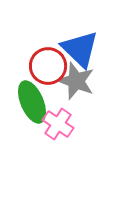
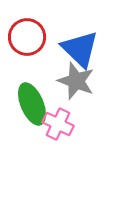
red circle: moved 21 px left, 29 px up
green ellipse: moved 2 px down
pink cross: rotated 8 degrees counterclockwise
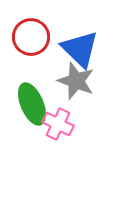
red circle: moved 4 px right
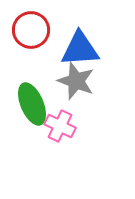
red circle: moved 7 px up
blue triangle: rotated 48 degrees counterclockwise
pink cross: moved 2 px right, 2 px down
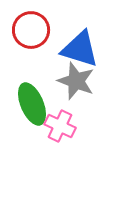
blue triangle: rotated 21 degrees clockwise
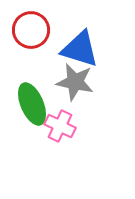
gray star: moved 1 px left, 1 px down; rotated 9 degrees counterclockwise
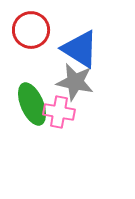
blue triangle: rotated 15 degrees clockwise
pink cross: moved 1 px left, 14 px up; rotated 16 degrees counterclockwise
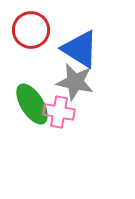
green ellipse: rotated 9 degrees counterclockwise
